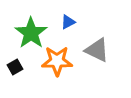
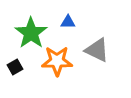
blue triangle: rotated 28 degrees clockwise
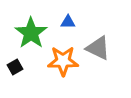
gray triangle: moved 1 px right, 2 px up
orange star: moved 6 px right
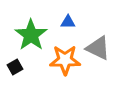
green star: moved 2 px down
orange star: moved 2 px right, 1 px up
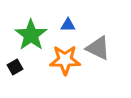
blue triangle: moved 3 px down
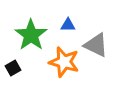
gray triangle: moved 2 px left, 3 px up
orange star: moved 1 px left, 2 px down; rotated 16 degrees clockwise
black square: moved 2 px left, 1 px down
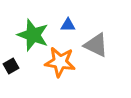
green star: moved 2 px right; rotated 16 degrees counterclockwise
orange star: moved 4 px left; rotated 8 degrees counterclockwise
black square: moved 2 px left, 2 px up
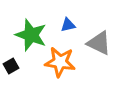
blue triangle: rotated 14 degrees counterclockwise
green star: moved 2 px left
gray triangle: moved 3 px right, 2 px up
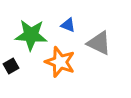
blue triangle: rotated 35 degrees clockwise
green star: rotated 16 degrees counterclockwise
orange star: rotated 12 degrees clockwise
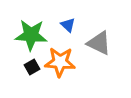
blue triangle: rotated 21 degrees clockwise
orange star: rotated 16 degrees counterclockwise
black square: moved 21 px right, 1 px down
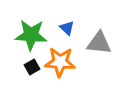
blue triangle: moved 1 px left, 3 px down
gray triangle: rotated 20 degrees counterclockwise
